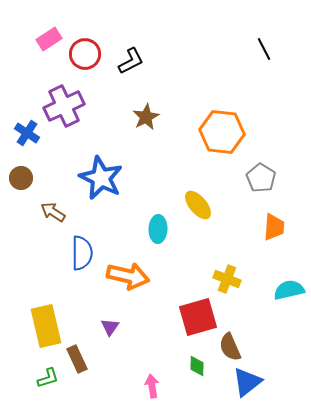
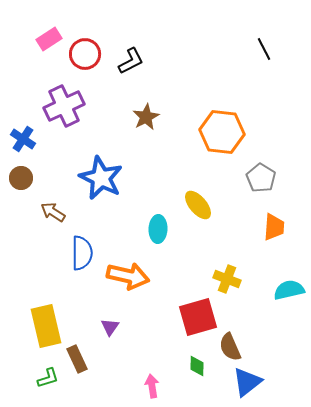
blue cross: moved 4 px left, 6 px down
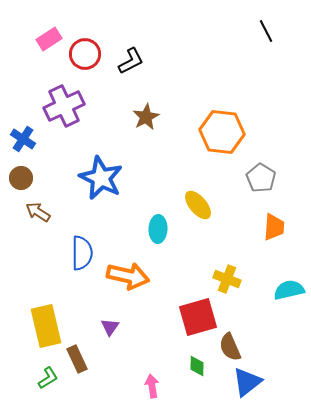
black line: moved 2 px right, 18 px up
brown arrow: moved 15 px left
green L-shape: rotated 15 degrees counterclockwise
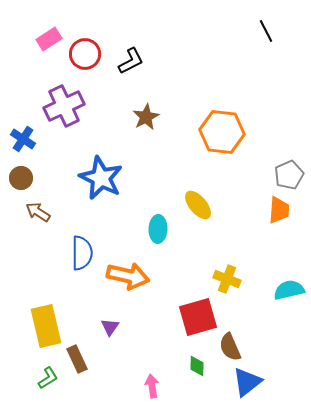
gray pentagon: moved 28 px right, 3 px up; rotated 16 degrees clockwise
orange trapezoid: moved 5 px right, 17 px up
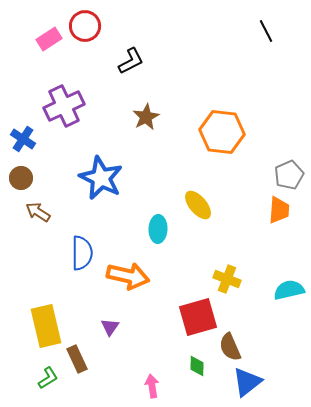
red circle: moved 28 px up
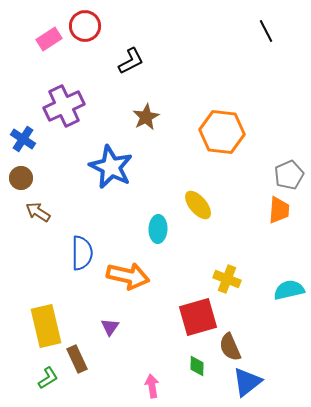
blue star: moved 10 px right, 11 px up
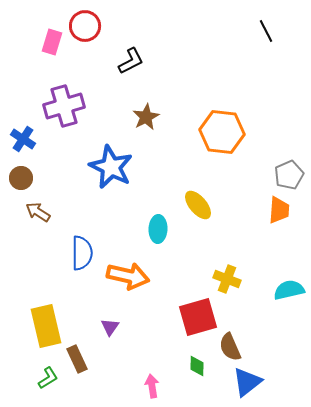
pink rectangle: moved 3 px right, 3 px down; rotated 40 degrees counterclockwise
purple cross: rotated 9 degrees clockwise
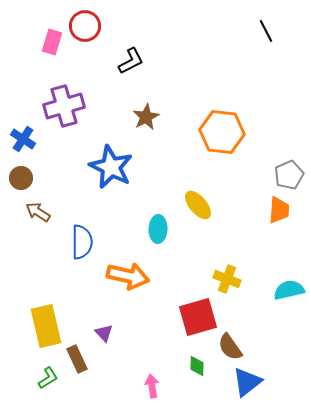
blue semicircle: moved 11 px up
purple triangle: moved 6 px left, 6 px down; rotated 18 degrees counterclockwise
brown semicircle: rotated 12 degrees counterclockwise
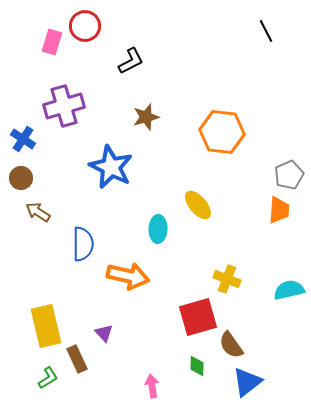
brown star: rotated 12 degrees clockwise
blue semicircle: moved 1 px right, 2 px down
brown semicircle: moved 1 px right, 2 px up
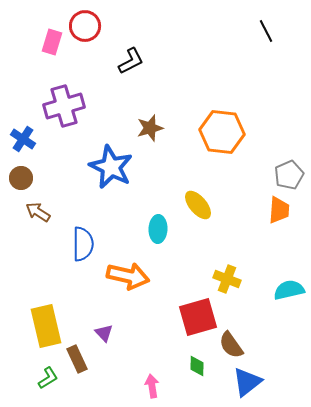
brown star: moved 4 px right, 11 px down
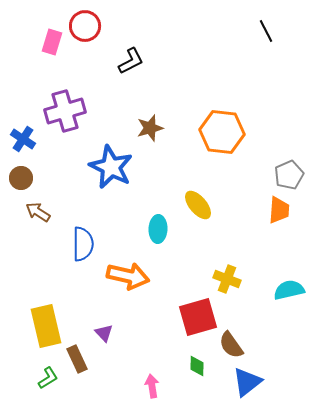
purple cross: moved 1 px right, 5 px down
